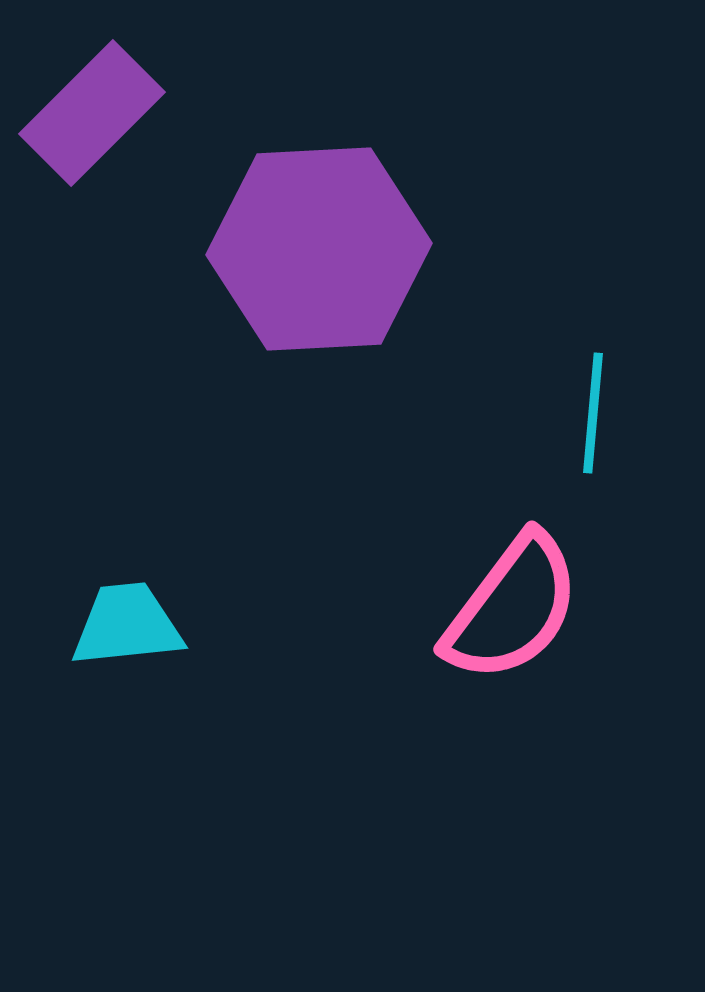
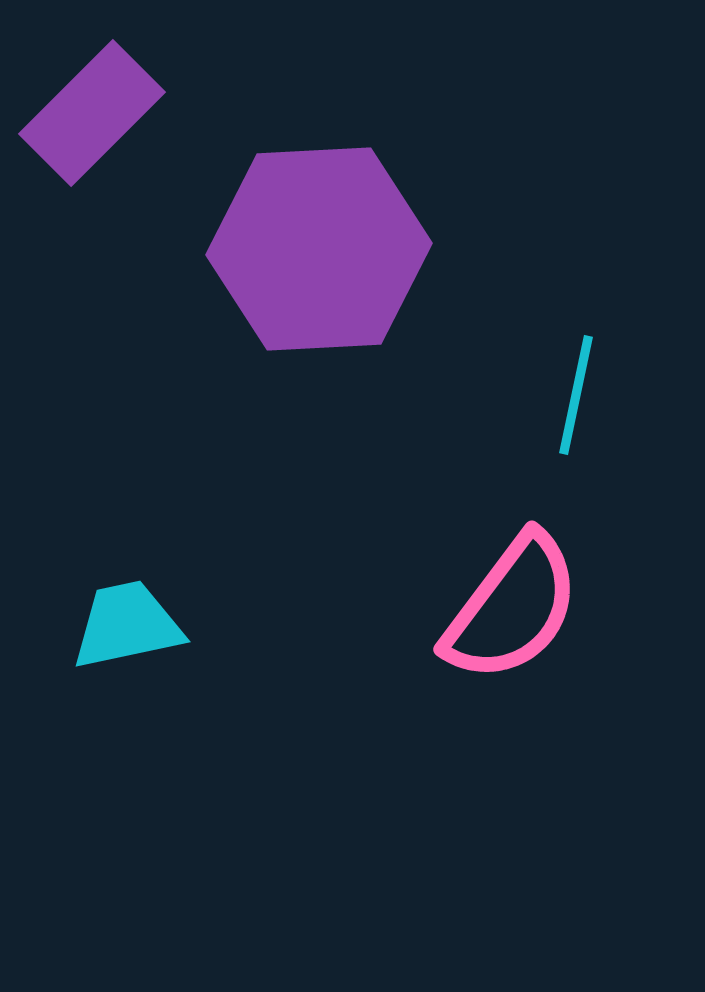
cyan line: moved 17 px left, 18 px up; rotated 7 degrees clockwise
cyan trapezoid: rotated 6 degrees counterclockwise
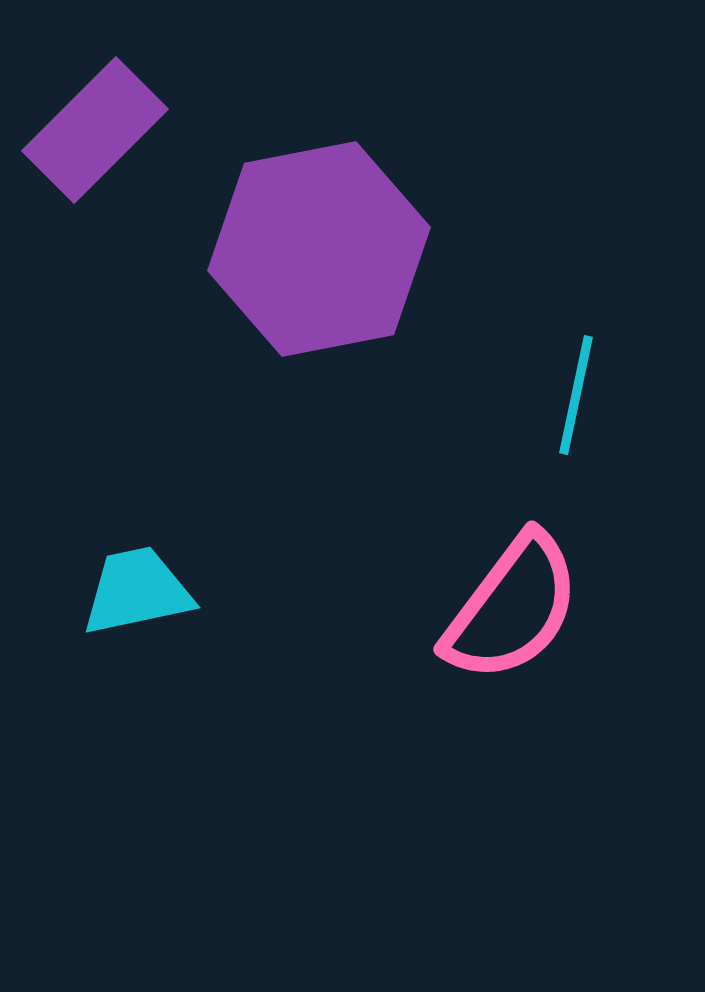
purple rectangle: moved 3 px right, 17 px down
purple hexagon: rotated 8 degrees counterclockwise
cyan trapezoid: moved 10 px right, 34 px up
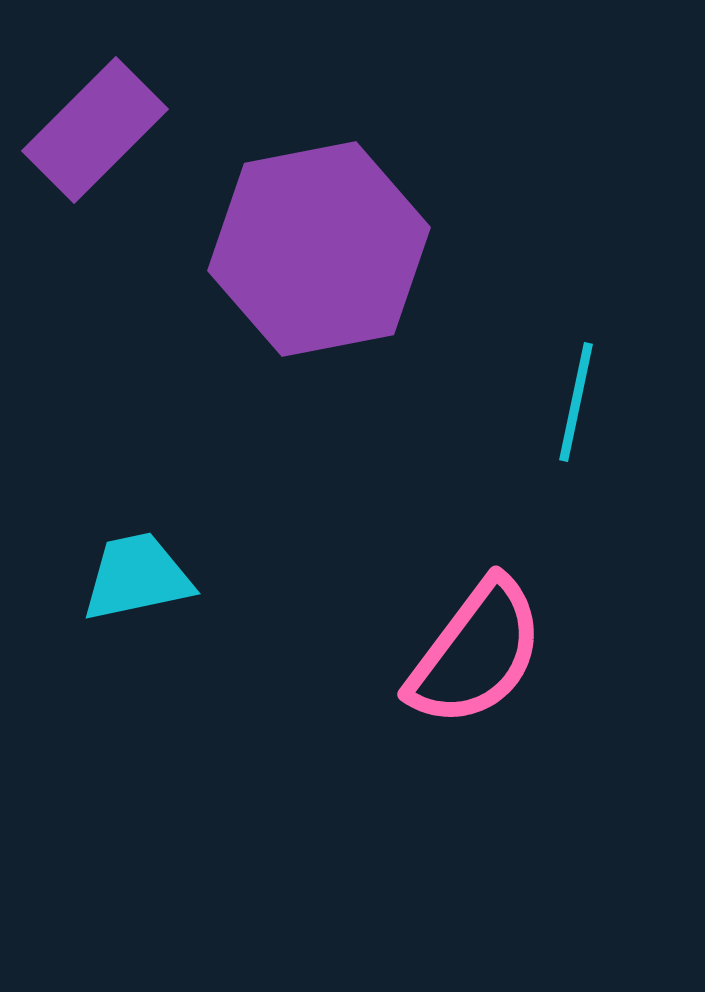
cyan line: moved 7 px down
cyan trapezoid: moved 14 px up
pink semicircle: moved 36 px left, 45 px down
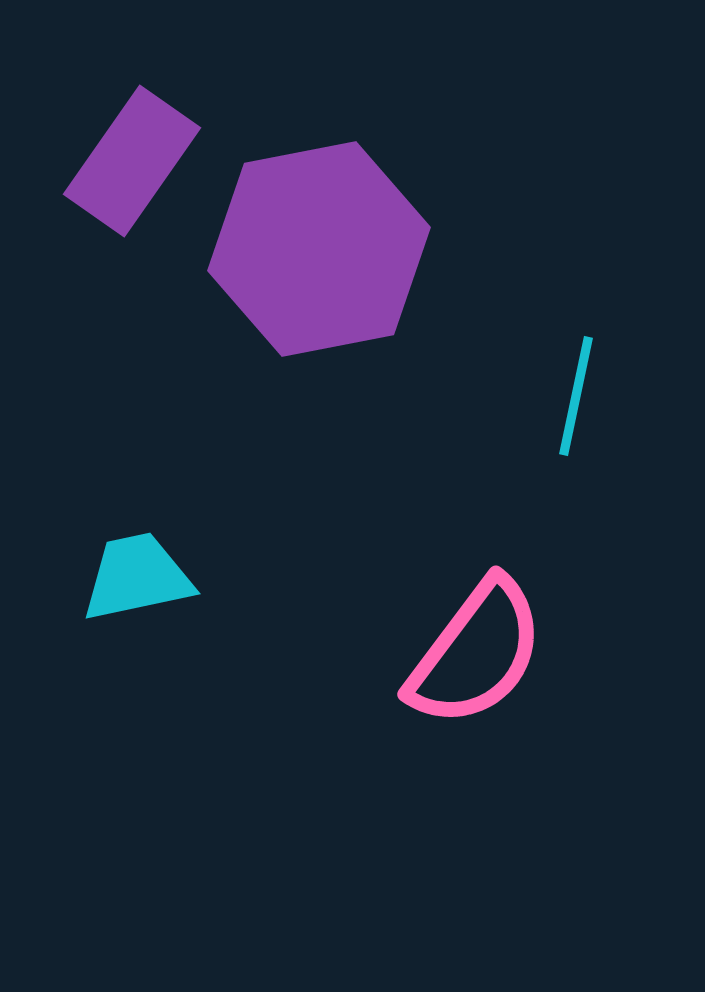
purple rectangle: moved 37 px right, 31 px down; rotated 10 degrees counterclockwise
cyan line: moved 6 px up
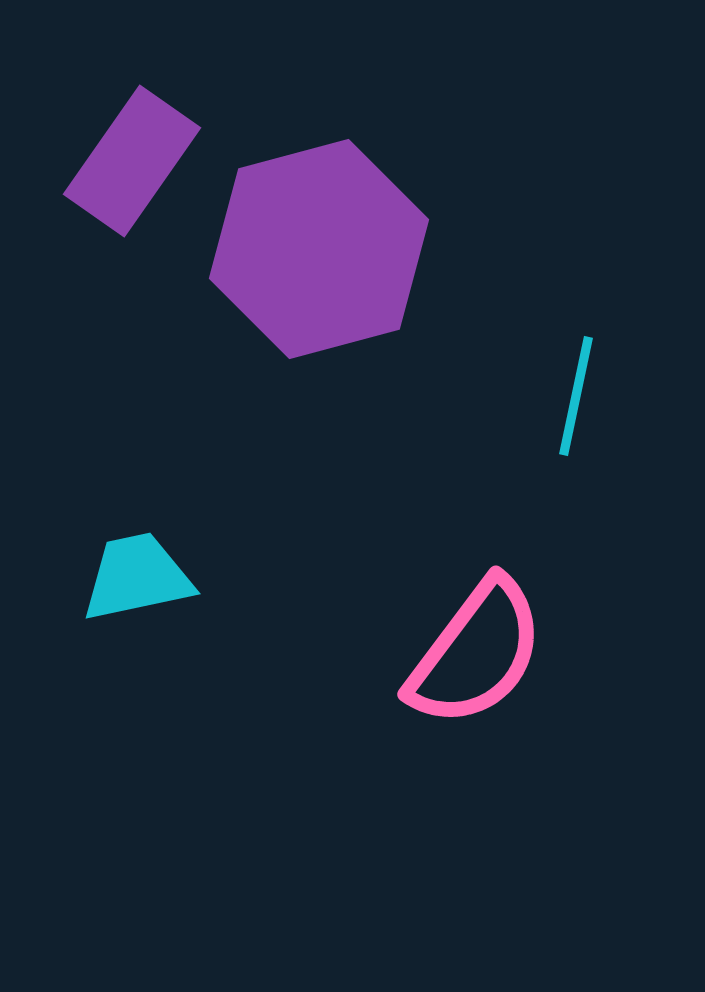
purple hexagon: rotated 4 degrees counterclockwise
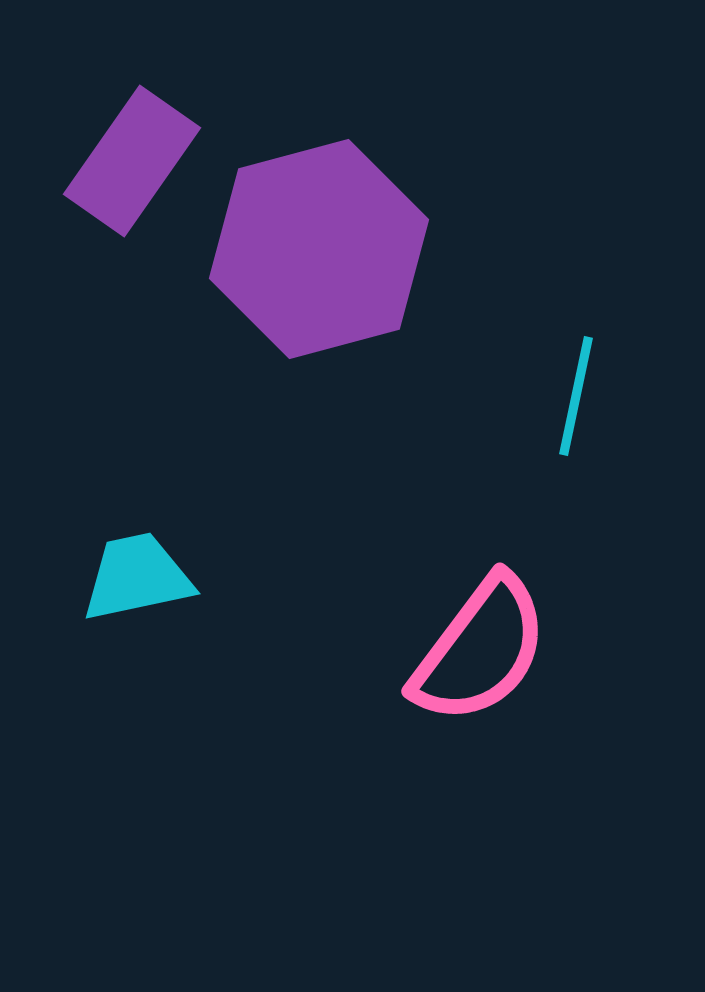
pink semicircle: moved 4 px right, 3 px up
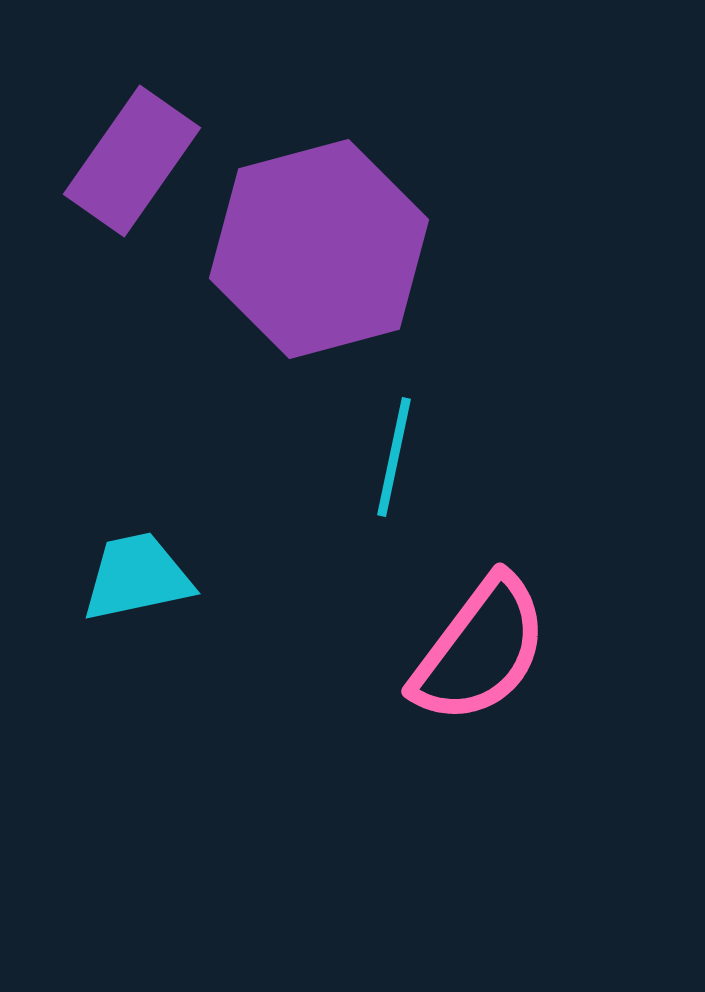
cyan line: moved 182 px left, 61 px down
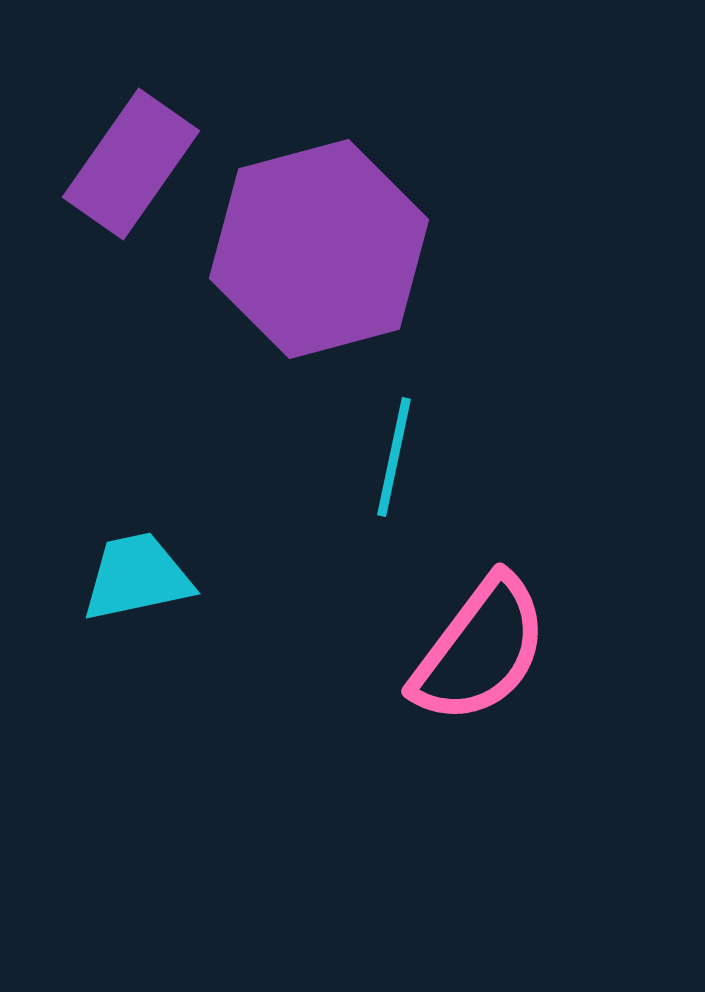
purple rectangle: moved 1 px left, 3 px down
